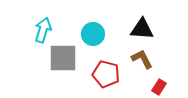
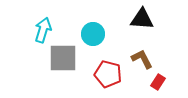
black triangle: moved 10 px up
red pentagon: moved 2 px right
red rectangle: moved 1 px left, 5 px up
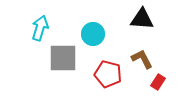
cyan arrow: moved 3 px left, 2 px up
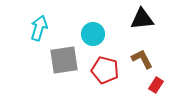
black triangle: rotated 10 degrees counterclockwise
cyan arrow: moved 1 px left
gray square: moved 1 px right, 2 px down; rotated 8 degrees counterclockwise
red pentagon: moved 3 px left, 4 px up
red rectangle: moved 2 px left, 3 px down
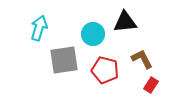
black triangle: moved 17 px left, 3 px down
red rectangle: moved 5 px left
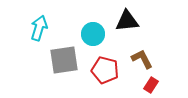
black triangle: moved 2 px right, 1 px up
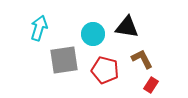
black triangle: moved 6 px down; rotated 15 degrees clockwise
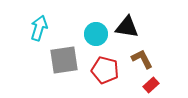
cyan circle: moved 3 px right
red rectangle: rotated 14 degrees clockwise
